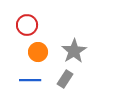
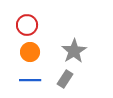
orange circle: moved 8 px left
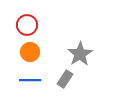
gray star: moved 6 px right, 3 px down
